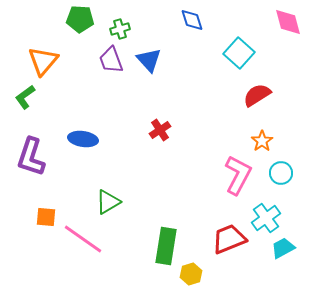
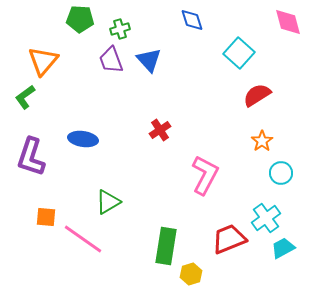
pink L-shape: moved 33 px left
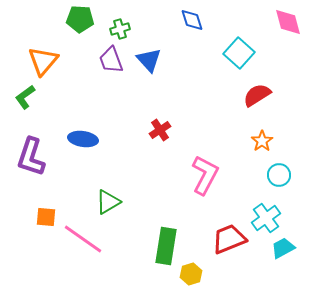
cyan circle: moved 2 px left, 2 px down
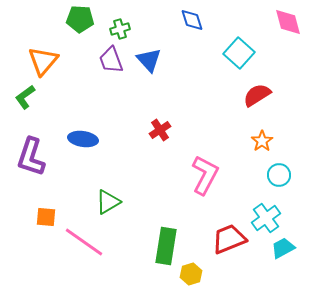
pink line: moved 1 px right, 3 px down
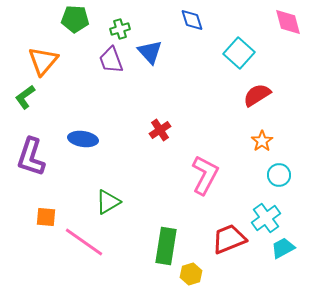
green pentagon: moved 5 px left
blue triangle: moved 1 px right, 8 px up
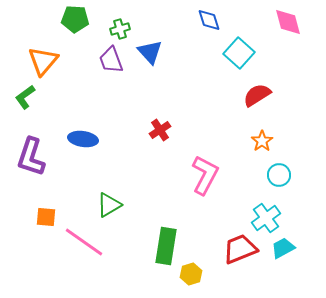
blue diamond: moved 17 px right
green triangle: moved 1 px right, 3 px down
red trapezoid: moved 11 px right, 10 px down
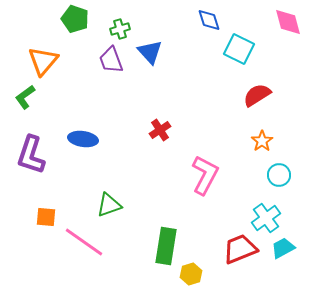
green pentagon: rotated 16 degrees clockwise
cyan square: moved 4 px up; rotated 16 degrees counterclockwise
purple L-shape: moved 2 px up
green triangle: rotated 12 degrees clockwise
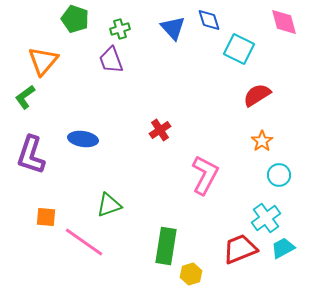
pink diamond: moved 4 px left
blue triangle: moved 23 px right, 24 px up
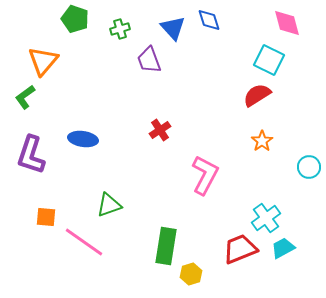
pink diamond: moved 3 px right, 1 px down
cyan square: moved 30 px right, 11 px down
purple trapezoid: moved 38 px right
cyan circle: moved 30 px right, 8 px up
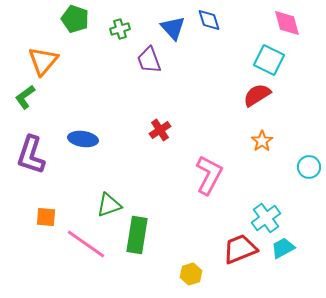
pink L-shape: moved 4 px right
pink line: moved 2 px right, 2 px down
green rectangle: moved 29 px left, 11 px up
